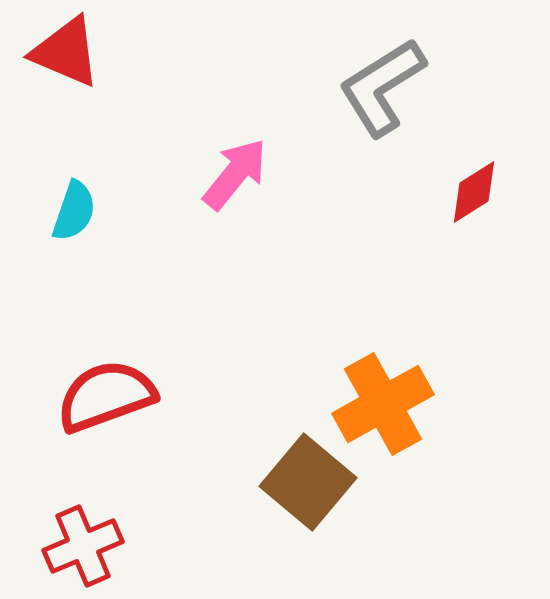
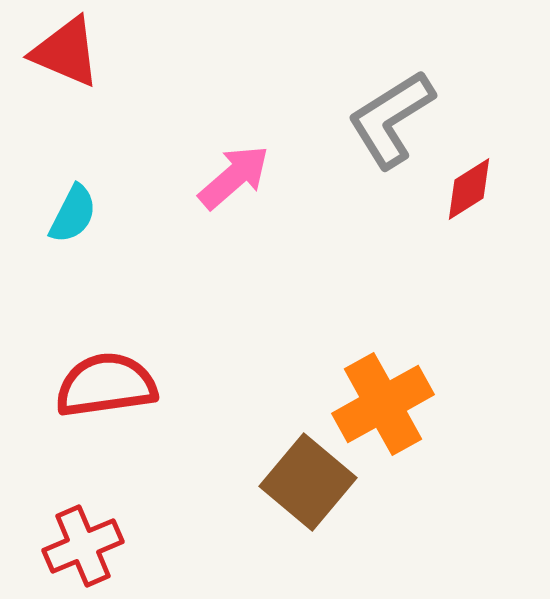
gray L-shape: moved 9 px right, 32 px down
pink arrow: moved 1 px left, 3 px down; rotated 10 degrees clockwise
red diamond: moved 5 px left, 3 px up
cyan semicircle: moved 1 px left, 3 px down; rotated 8 degrees clockwise
red semicircle: moved 11 px up; rotated 12 degrees clockwise
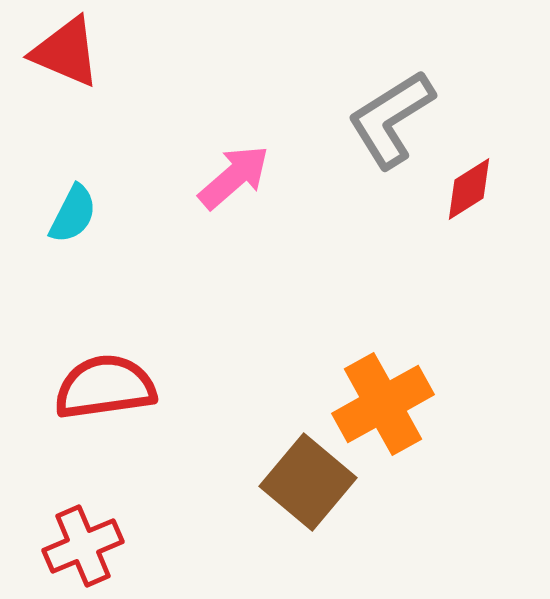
red semicircle: moved 1 px left, 2 px down
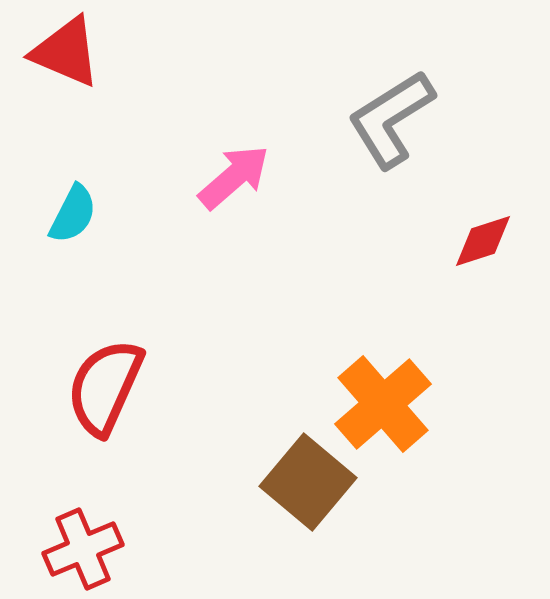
red diamond: moved 14 px right, 52 px down; rotated 14 degrees clockwise
red semicircle: rotated 58 degrees counterclockwise
orange cross: rotated 12 degrees counterclockwise
red cross: moved 3 px down
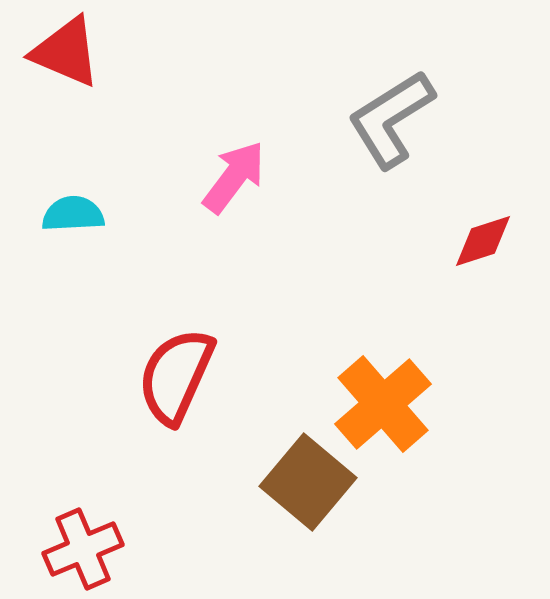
pink arrow: rotated 12 degrees counterclockwise
cyan semicircle: rotated 120 degrees counterclockwise
red semicircle: moved 71 px right, 11 px up
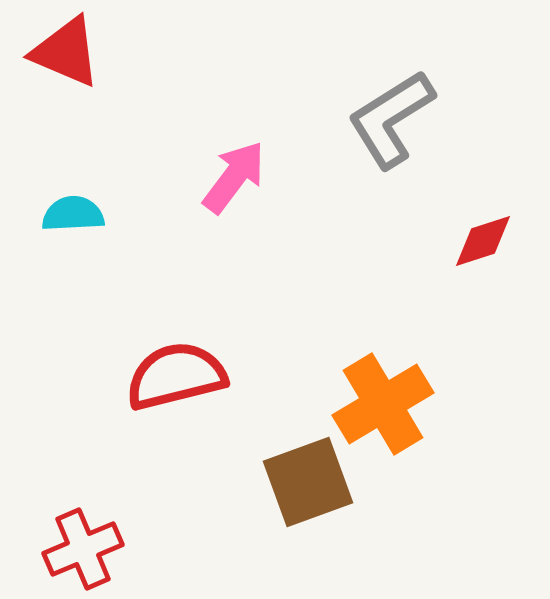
red semicircle: rotated 52 degrees clockwise
orange cross: rotated 10 degrees clockwise
brown square: rotated 30 degrees clockwise
